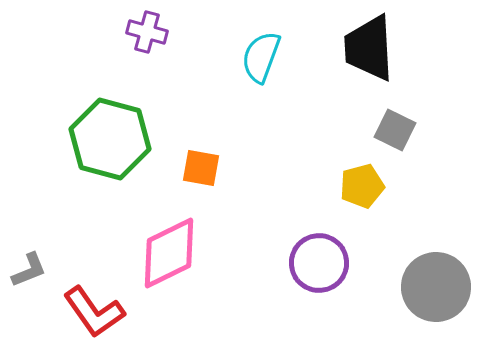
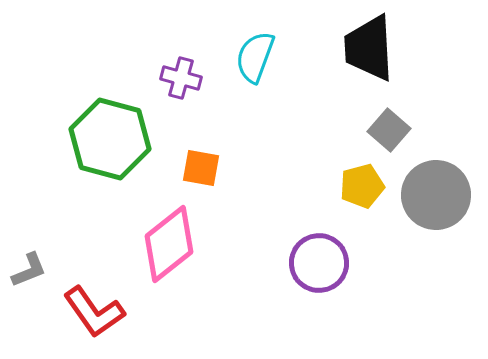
purple cross: moved 34 px right, 46 px down
cyan semicircle: moved 6 px left
gray square: moved 6 px left; rotated 15 degrees clockwise
pink diamond: moved 9 px up; rotated 12 degrees counterclockwise
gray circle: moved 92 px up
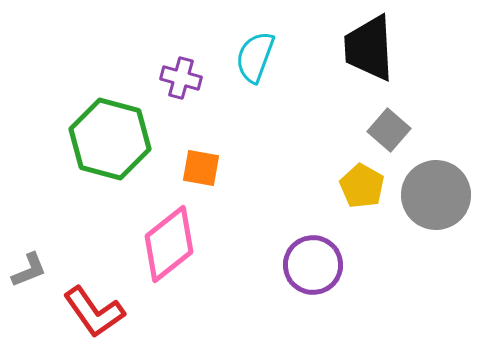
yellow pentagon: rotated 27 degrees counterclockwise
purple circle: moved 6 px left, 2 px down
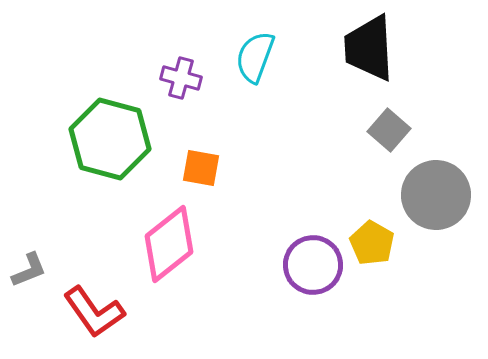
yellow pentagon: moved 10 px right, 57 px down
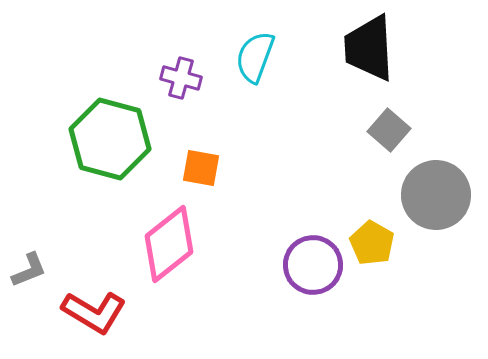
red L-shape: rotated 24 degrees counterclockwise
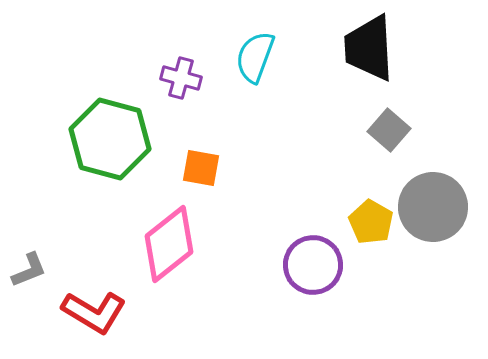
gray circle: moved 3 px left, 12 px down
yellow pentagon: moved 1 px left, 21 px up
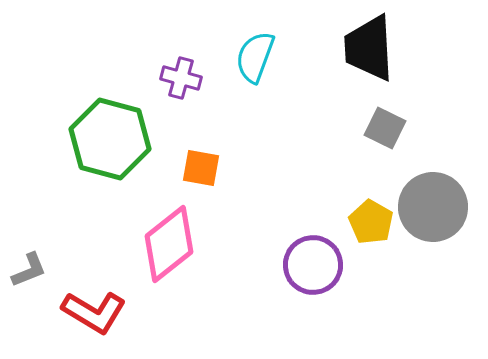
gray square: moved 4 px left, 2 px up; rotated 15 degrees counterclockwise
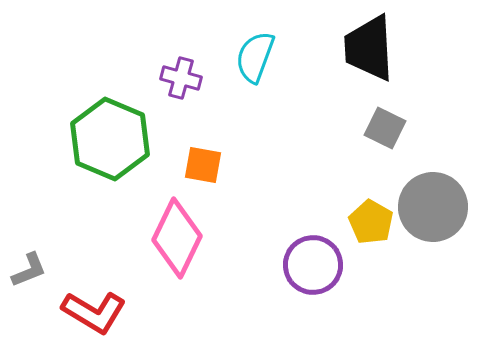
green hexagon: rotated 8 degrees clockwise
orange square: moved 2 px right, 3 px up
pink diamond: moved 8 px right, 6 px up; rotated 26 degrees counterclockwise
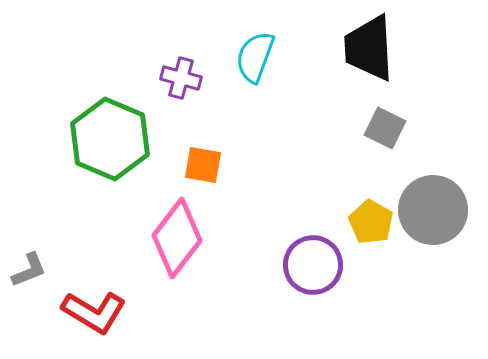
gray circle: moved 3 px down
pink diamond: rotated 12 degrees clockwise
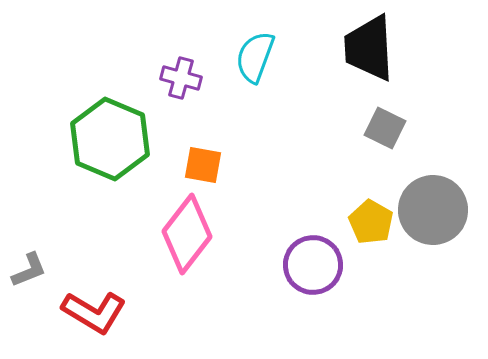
pink diamond: moved 10 px right, 4 px up
